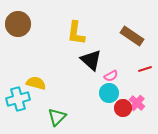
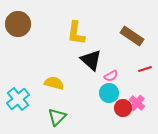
yellow semicircle: moved 18 px right
cyan cross: rotated 25 degrees counterclockwise
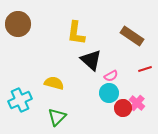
cyan cross: moved 2 px right, 1 px down; rotated 15 degrees clockwise
